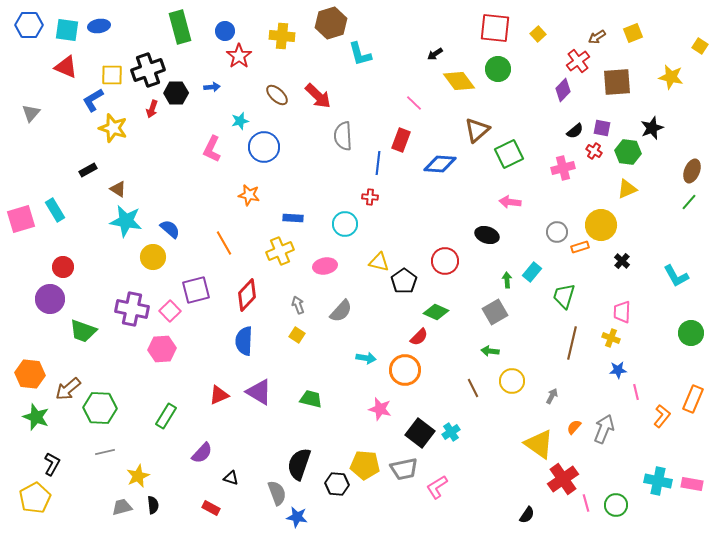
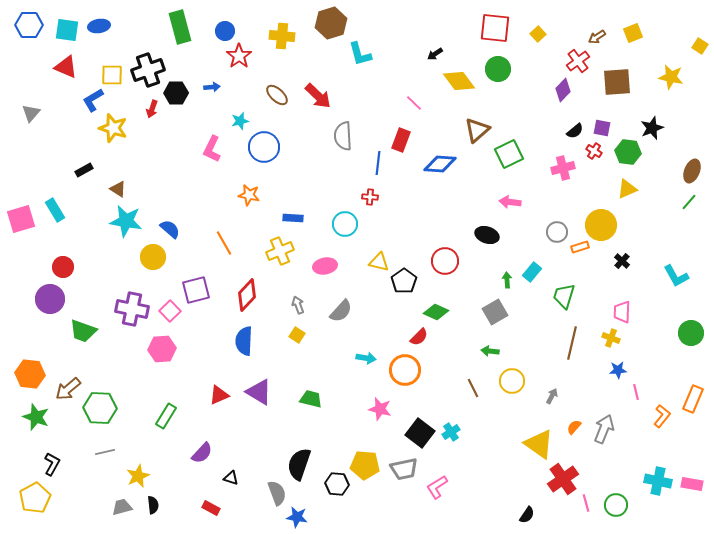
black rectangle at (88, 170): moved 4 px left
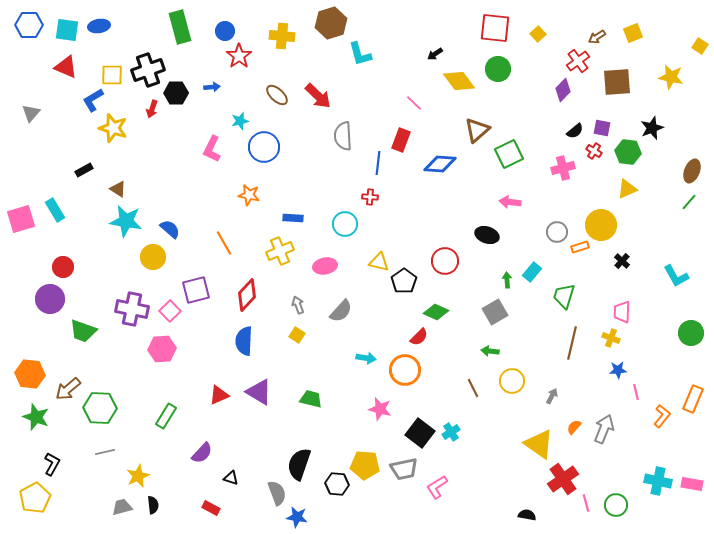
black semicircle at (527, 515): rotated 114 degrees counterclockwise
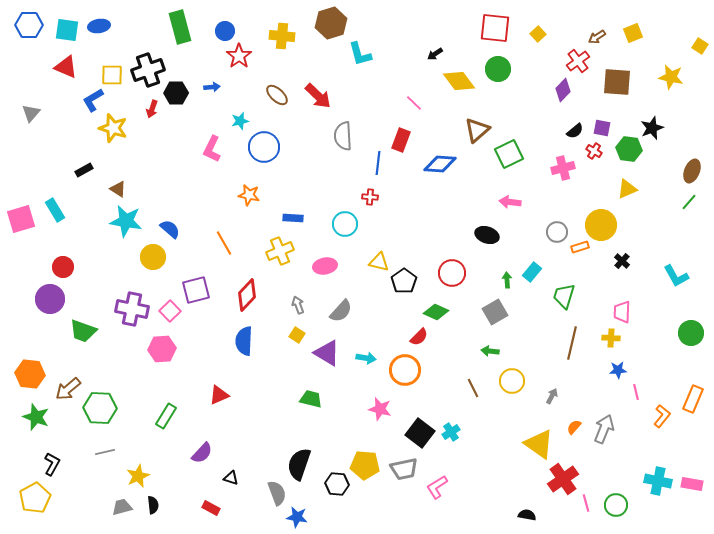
brown square at (617, 82): rotated 8 degrees clockwise
green hexagon at (628, 152): moved 1 px right, 3 px up
red circle at (445, 261): moved 7 px right, 12 px down
yellow cross at (611, 338): rotated 18 degrees counterclockwise
purple triangle at (259, 392): moved 68 px right, 39 px up
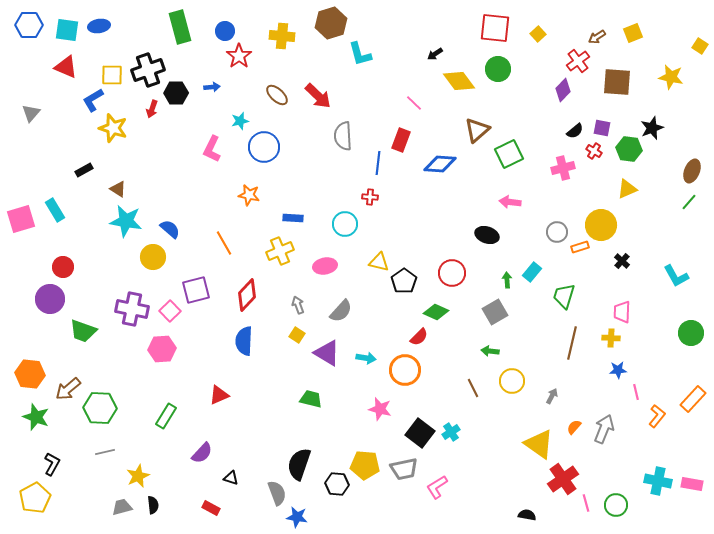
orange rectangle at (693, 399): rotated 20 degrees clockwise
orange L-shape at (662, 416): moved 5 px left
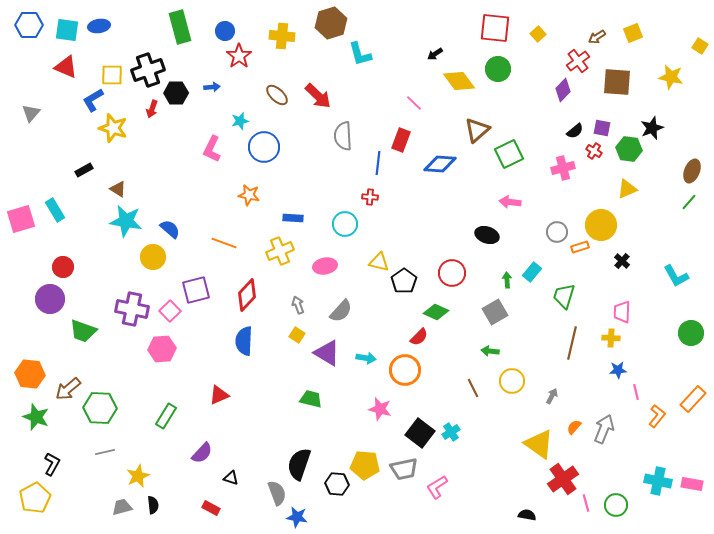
orange line at (224, 243): rotated 40 degrees counterclockwise
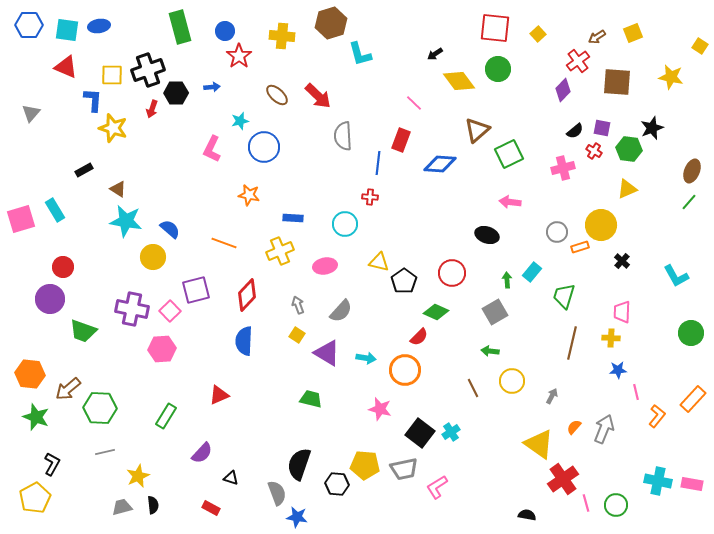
blue L-shape at (93, 100): rotated 125 degrees clockwise
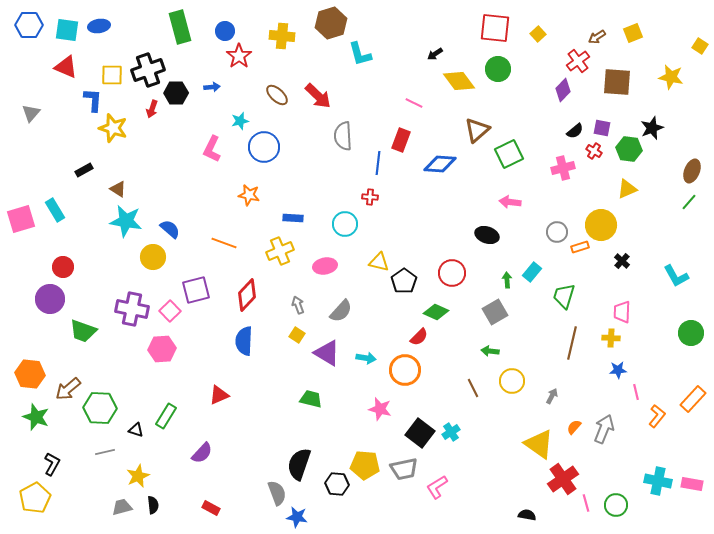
pink line at (414, 103): rotated 18 degrees counterclockwise
black triangle at (231, 478): moved 95 px left, 48 px up
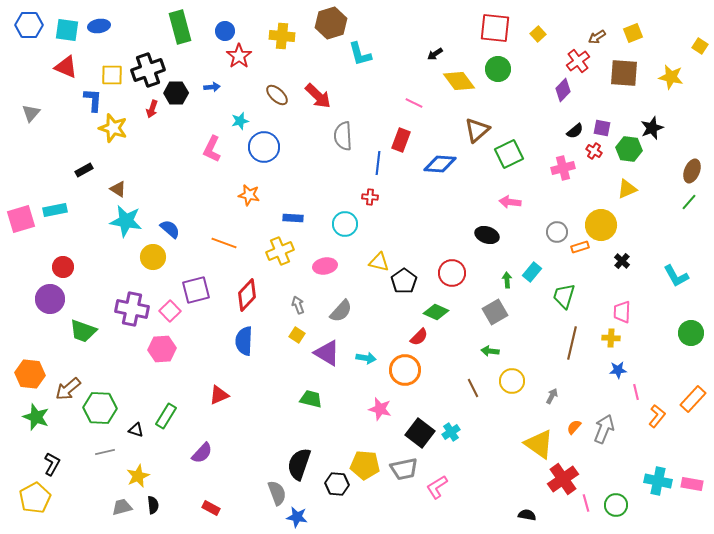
brown square at (617, 82): moved 7 px right, 9 px up
cyan rectangle at (55, 210): rotated 70 degrees counterclockwise
